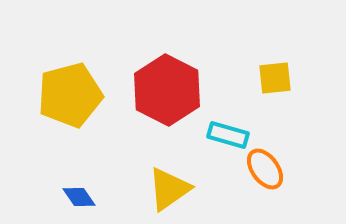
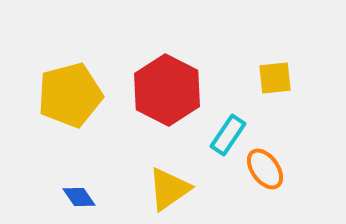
cyan rectangle: rotated 72 degrees counterclockwise
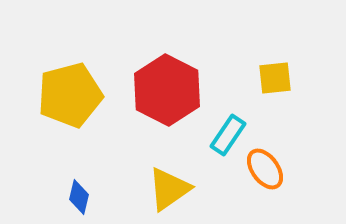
blue diamond: rotated 48 degrees clockwise
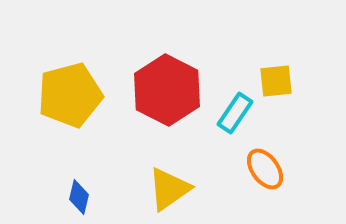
yellow square: moved 1 px right, 3 px down
cyan rectangle: moved 7 px right, 22 px up
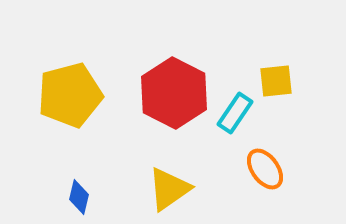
red hexagon: moved 7 px right, 3 px down
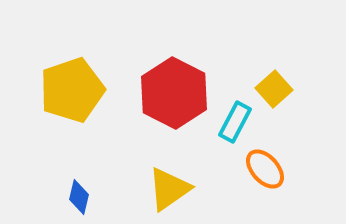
yellow square: moved 2 px left, 8 px down; rotated 36 degrees counterclockwise
yellow pentagon: moved 2 px right, 5 px up; rotated 4 degrees counterclockwise
cyan rectangle: moved 9 px down; rotated 6 degrees counterclockwise
orange ellipse: rotated 6 degrees counterclockwise
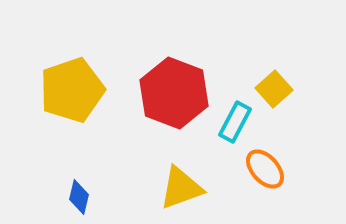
red hexagon: rotated 6 degrees counterclockwise
yellow triangle: moved 12 px right, 1 px up; rotated 15 degrees clockwise
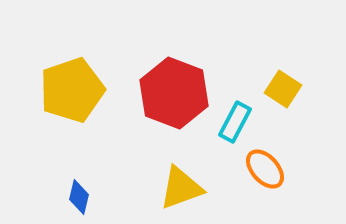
yellow square: moved 9 px right; rotated 15 degrees counterclockwise
